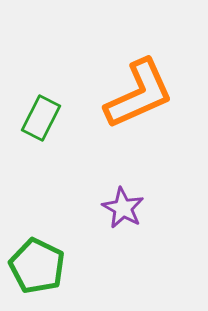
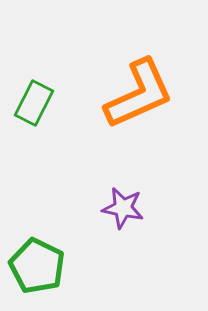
green rectangle: moved 7 px left, 15 px up
purple star: rotated 18 degrees counterclockwise
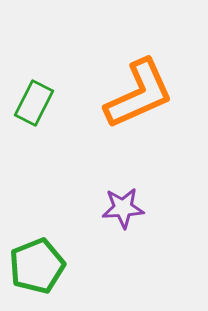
purple star: rotated 15 degrees counterclockwise
green pentagon: rotated 24 degrees clockwise
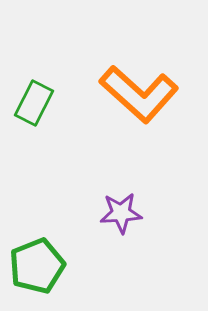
orange L-shape: rotated 66 degrees clockwise
purple star: moved 2 px left, 5 px down
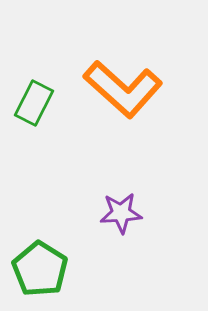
orange L-shape: moved 16 px left, 5 px up
green pentagon: moved 3 px right, 3 px down; rotated 18 degrees counterclockwise
